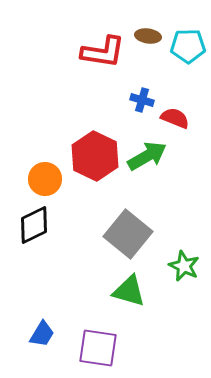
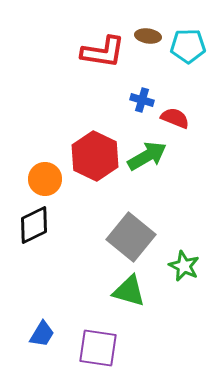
gray square: moved 3 px right, 3 px down
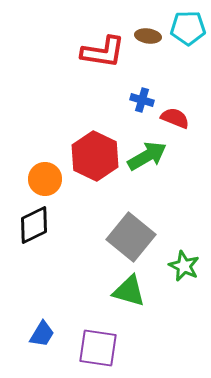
cyan pentagon: moved 18 px up
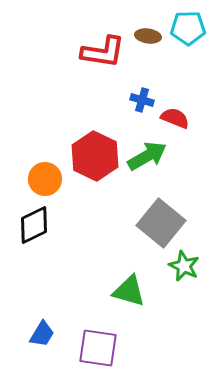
gray square: moved 30 px right, 14 px up
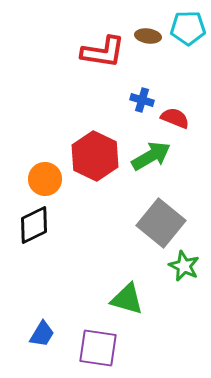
green arrow: moved 4 px right
green triangle: moved 2 px left, 8 px down
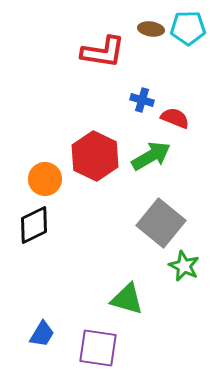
brown ellipse: moved 3 px right, 7 px up
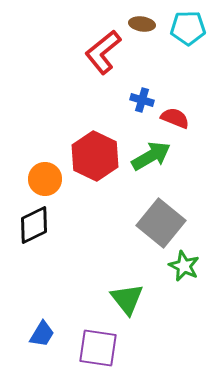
brown ellipse: moved 9 px left, 5 px up
red L-shape: rotated 132 degrees clockwise
green triangle: rotated 36 degrees clockwise
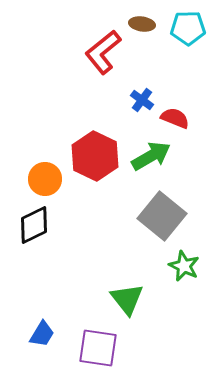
blue cross: rotated 20 degrees clockwise
gray square: moved 1 px right, 7 px up
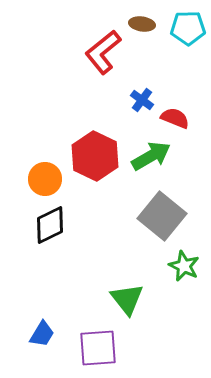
black diamond: moved 16 px right
purple square: rotated 12 degrees counterclockwise
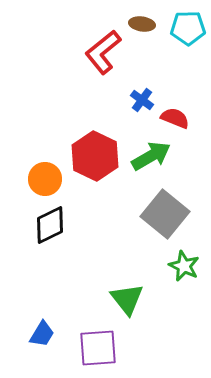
gray square: moved 3 px right, 2 px up
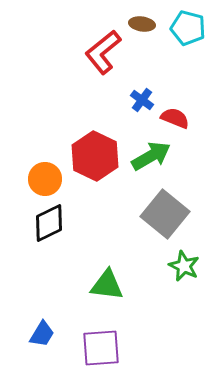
cyan pentagon: rotated 16 degrees clockwise
black diamond: moved 1 px left, 2 px up
green triangle: moved 20 px left, 14 px up; rotated 45 degrees counterclockwise
purple square: moved 3 px right
